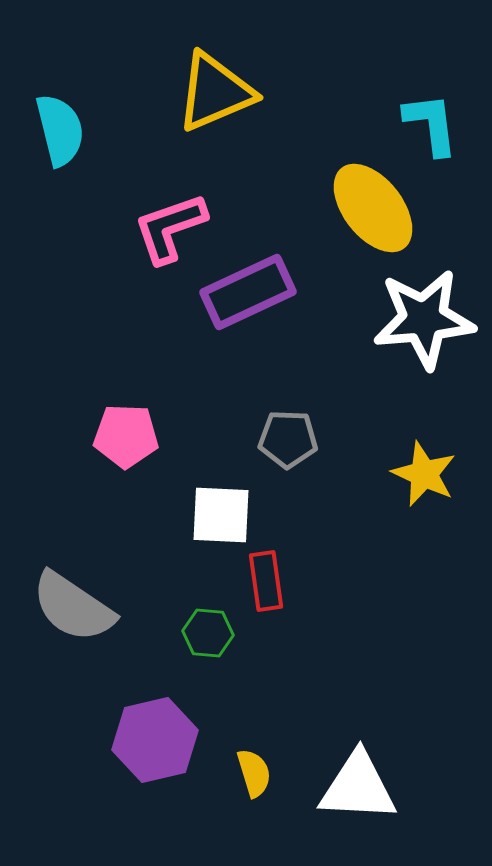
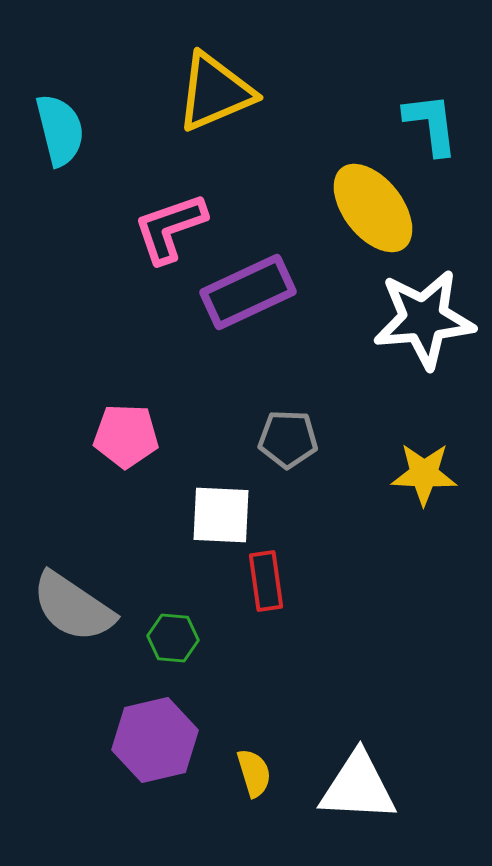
yellow star: rotated 22 degrees counterclockwise
green hexagon: moved 35 px left, 5 px down
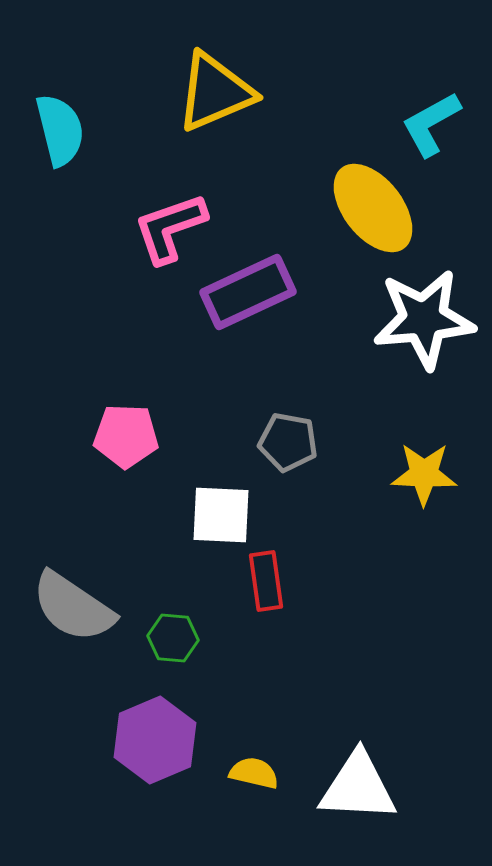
cyan L-shape: rotated 112 degrees counterclockwise
gray pentagon: moved 3 px down; rotated 8 degrees clockwise
purple hexagon: rotated 10 degrees counterclockwise
yellow semicircle: rotated 60 degrees counterclockwise
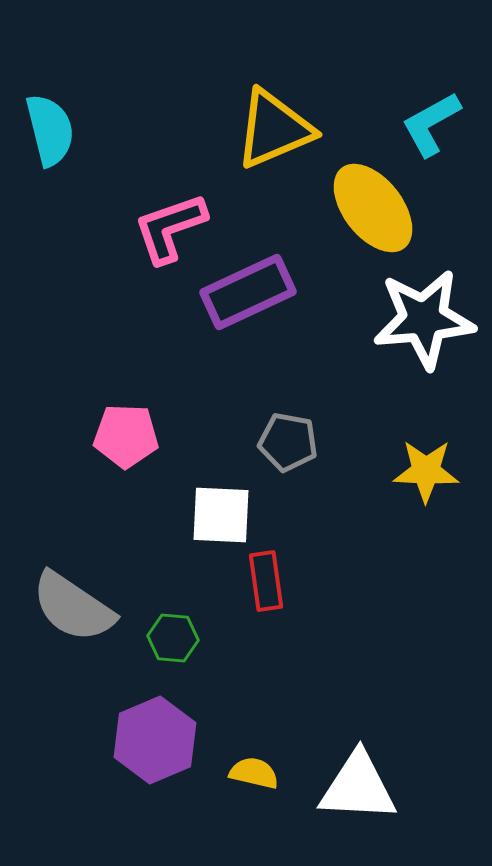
yellow triangle: moved 59 px right, 37 px down
cyan semicircle: moved 10 px left
yellow star: moved 2 px right, 3 px up
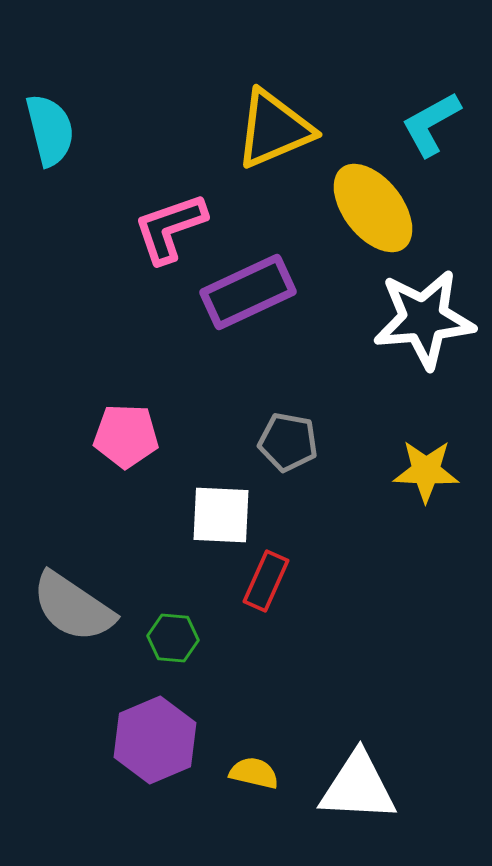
red rectangle: rotated 32 degrees clockwise
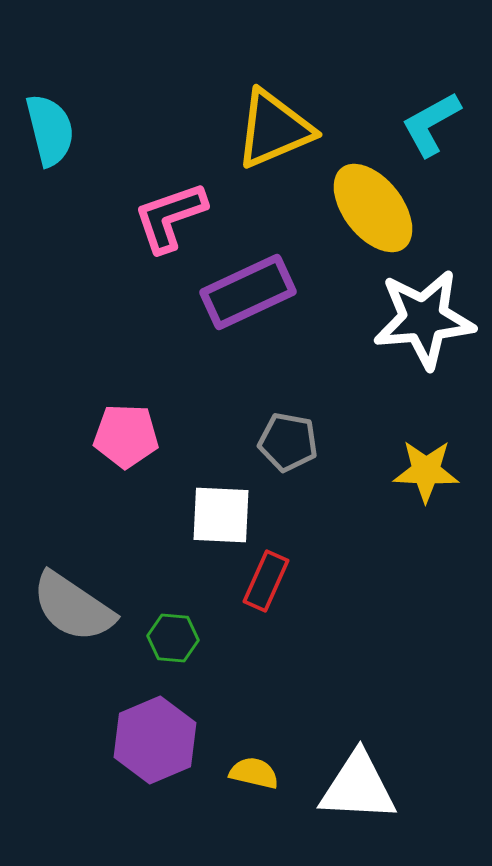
pink L-shape: moved 11 px up
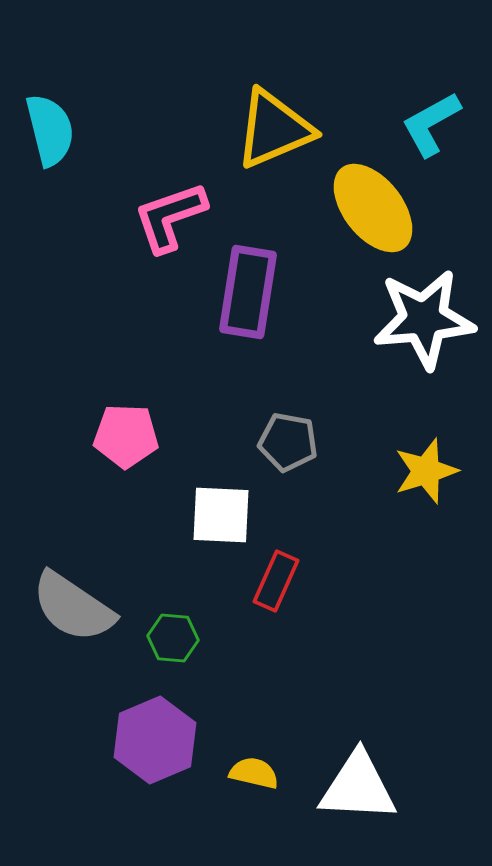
purple rectangle: rotated 56 degrees counterclockwise
yellow star: rotated 20 degrees counterclockwise
red rectangle: moved 10 px right
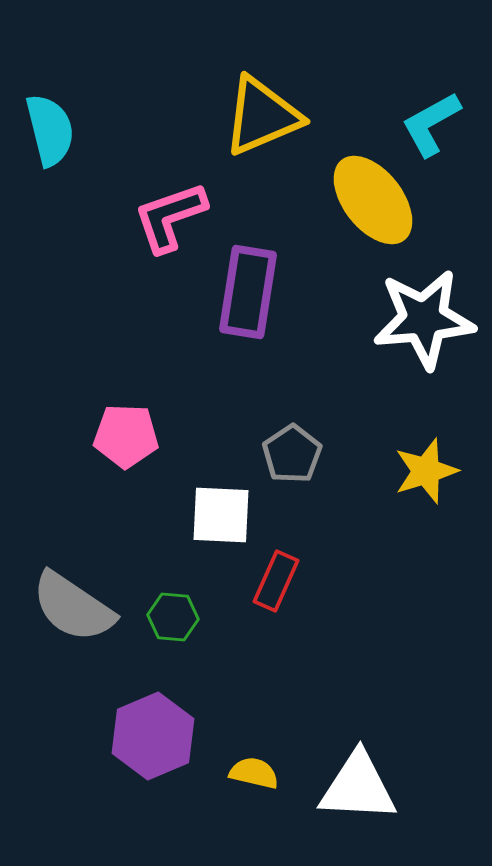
yellow triangle: moved 12 px left, 13 px up
yellow ellipse: moved 8 px up
gray pentagon: moved 4 px right, 12 px down; rotated 28 degrees clockwise
green hexagon: moved 21 px up
purple hexagon: moved 2 px left, 4 px up
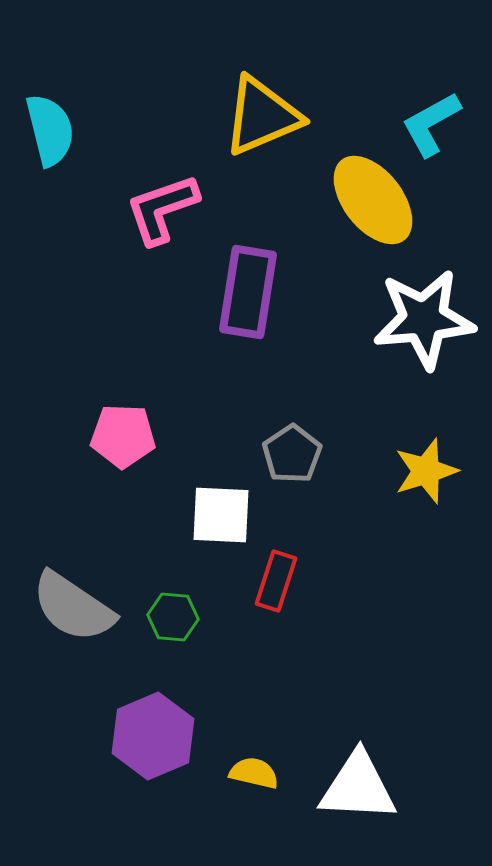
pink L-shape: moved 8 px left, 8 px up
pink pentagon: moved 3 px left
red rectangle: rotated 6 degrees counterclockwise
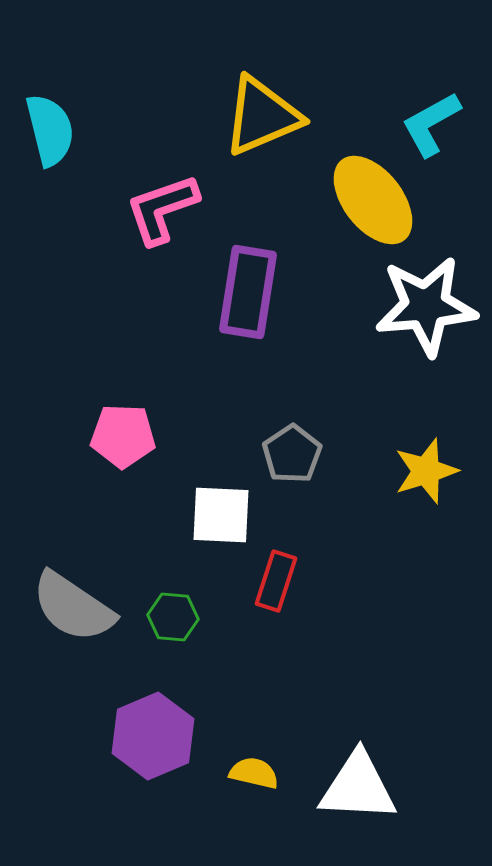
white star: moved 2 px right, 13 px up
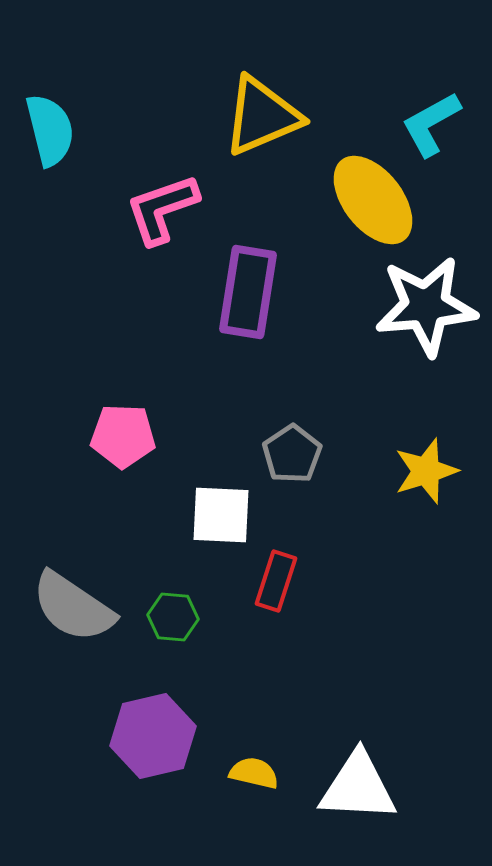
purple hexagon: rotated 10 degrees clockwise
